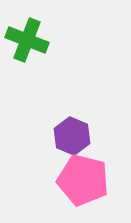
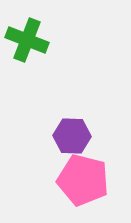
purple hexagon: rotated 21 degrees counterclockwise
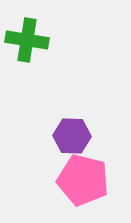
green cross: rotated 12 degrees counterclockwise
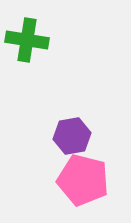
purple hexagon: rotated 12 degrees counterclockwise
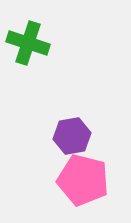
green cross: moved 1 px right, 3 px down; rotated 9 degrees clockwise
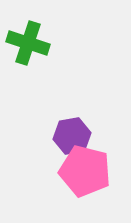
pink pentagon: moved 2 px right, 9 px up
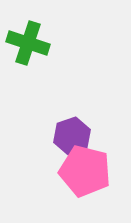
purple hexagon: rotated 9 degrees counterclockwise
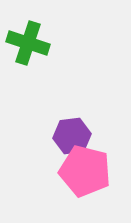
purple hexagon: rotated 12 degrees clockwise
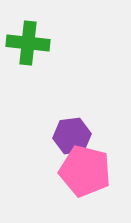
green cross: rotated 12 degrees counterclockwise
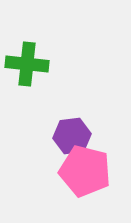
green cross: moved 1 px left, 21 px down
